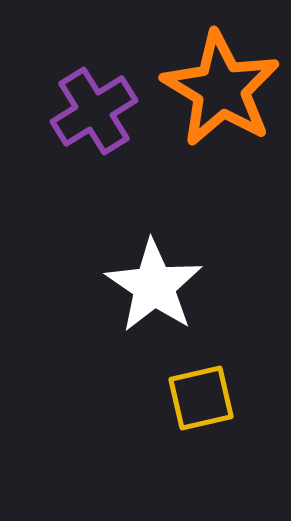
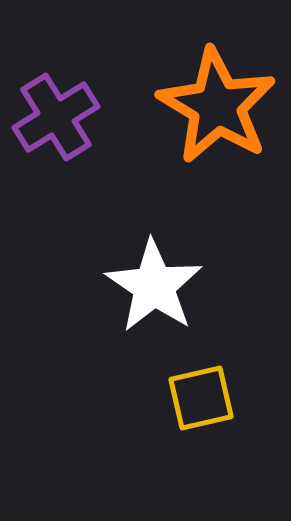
orange star: moved 4 px left, 17 px down
purple cross: moved 38 px left, 6 px down
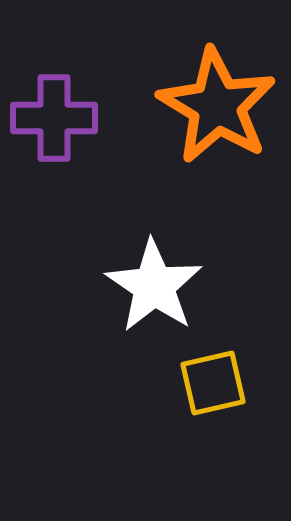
purple cross: moved 2 px left, 1 px down; rotated 32 degrees clockwise
yellow square: moved 12 px right, 15 px up
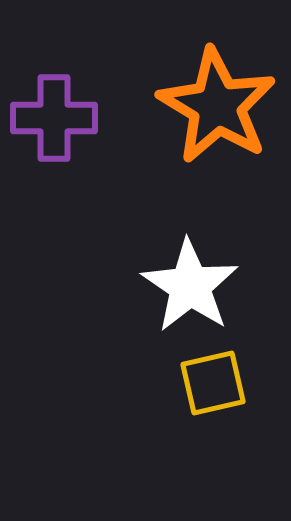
white star: moved 36 px right
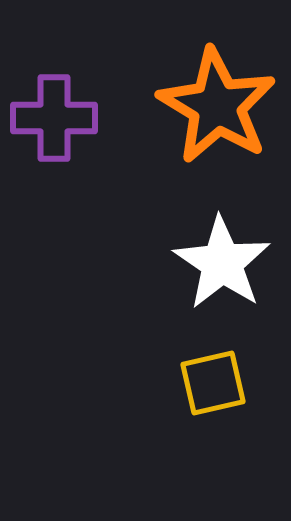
white star: moved 32 px right, 23 px up
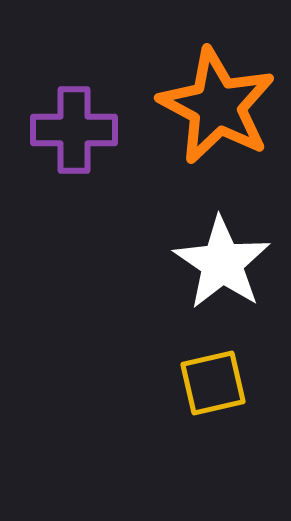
orange star: rotated 3 degrees counterclockwise
purple cross: moved 20 px right, 12 px down
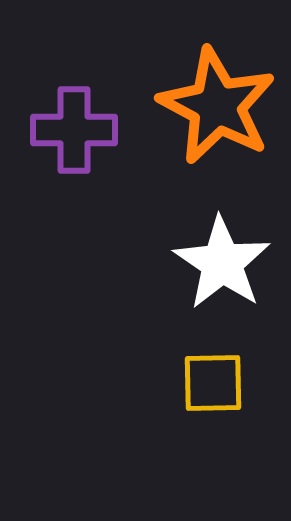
yellow square: rotated 12 degrees clockwise
